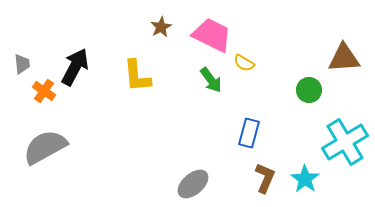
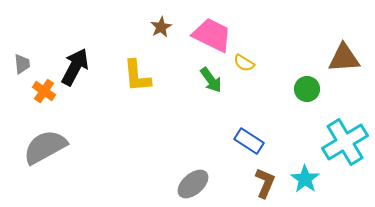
green circle: moved 2 px left, 1 px up
blue rectangle: moved 8 px down; rotated 72 degrees counterclockwise
brown L-shape: moved 5 px down
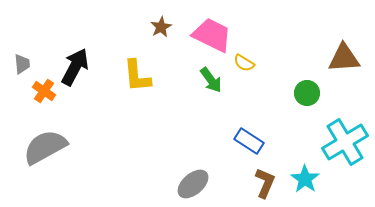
green circle: moved 4 px down
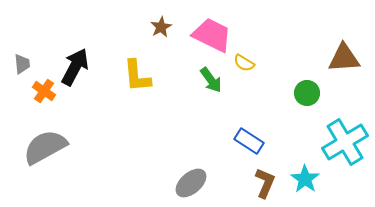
gray ellipse: moved 2 px left, 1 px up
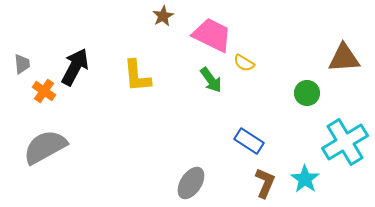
brown star: moved 2 px right, 11 px up
gray ellipse: rotated 16 degrees counterclockwise
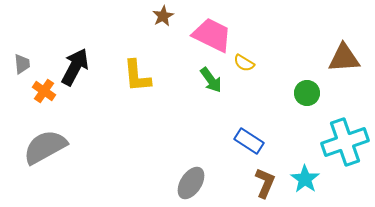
cyan cross: rotated 12 degrees clockwise
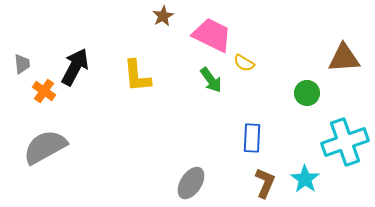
blue rectangle: moved 3 px right, 3 px up; rotated 60 degrees clockwise
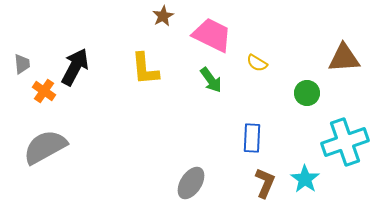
yellow semicircle: moved 13 px right
yellow L-shape: moved 8 px right, 7 px up
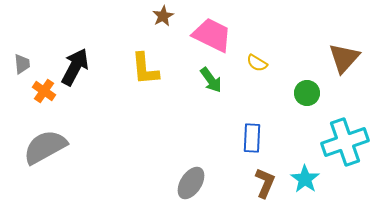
brown triangle: rotated 44 degrees counterclockwise
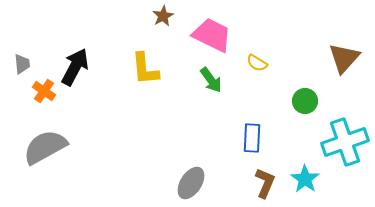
green circle: moved 2 px left, 8 px down
